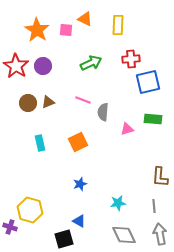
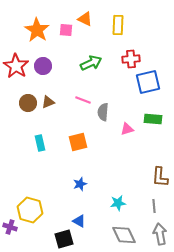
orange square: rotated 12 degrees clockwise
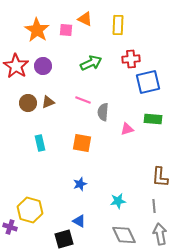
orange square: moved 4 px right, 1 px down; rotated 24 degrees clockwise
cyan star: moved 2 px up
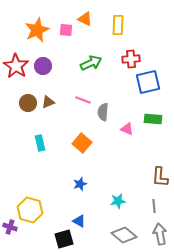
orange star: rotated 15 degrees clockwise
pink triangle: rotated 40 degrees clockwise
orange square: rotated 30 degrees clockwise
gray diamond: rotated 25 degrees counterclockwise
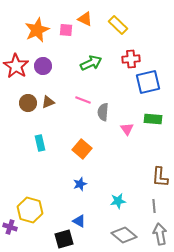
yellow rectangle: rotated 48 degrees counterclockwise
pink triangle: rotated 32 degrees clockwise
orange square: moved 6 px down
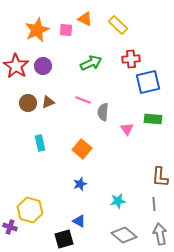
gray line: moved 2 px up
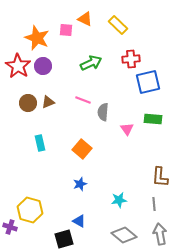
orange star: moved 8 px down; rotated 25 degrees counterclockwise
red star: moved 2 px right
cyan star: moved 1 px right, 1 px up
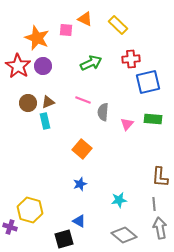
pink triangle: moved 5 px up; rotated 16 degrees clockwise
cyan rectangle: moved 5 px right, 22 px up
gray arrow: moved 6 px up
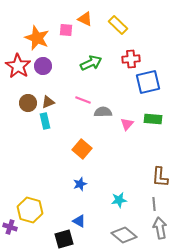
gray semicircle: rotated 84 degrees clockwise
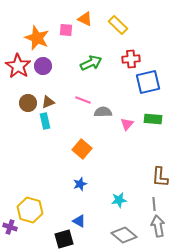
gray arrow: moved 2 px left, 2 px up
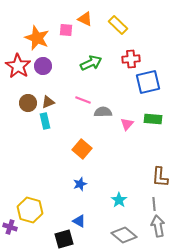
cyan star: rotated 28 degrees counterclockwise
